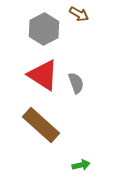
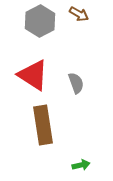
gray hexagon: moved 4 px left, 8 px up
red triangle: moved 10 px left
brown rectangle: moved 2 px right; rotated 39 degrees clockwise
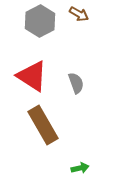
red triangle: moved 1 px left, 1 px down
brown rectangle: rotated 21 degrees counterclockwise
green arrow: moved 1 px left, 3 px down
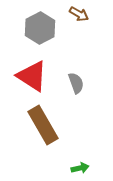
gray hexagon: moved 7 px down
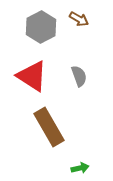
brown arrow: moved 5 px down
gray hexagon: moved 1 px right, 1 px up
gray semicircle: moved 3 px right, 7 px up
brown rectangle: moved 6 px right, 2 px down
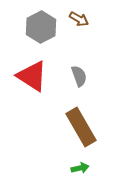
brown rectangle: moved 32 px right
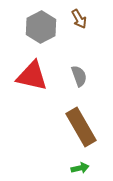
brown arrow: rotated 30 degrees clockwise
red triangle: rotated 20 degrees counterclockwise
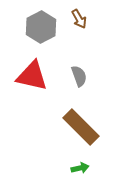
brown rectangle: rotated 15 degrees counterclockwise
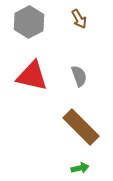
gray hexagon: moved 12 px left, 5 px up
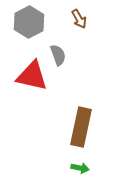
gray semicircle: moved 21 px left, 21 px up
brown rectangle: rotated 57 degrees clockwise
green arrow: rotated 24 degrees clockwise
